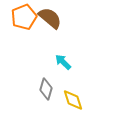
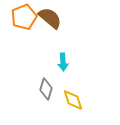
cyan arrow: rotated 138 degrees counterclockwise
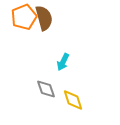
brown semicircle: moved 6 px left; rotated 35 degrees clockwise
cyan arrow: rotated 30 degrees clockwise
gray diamond: rotated 35 degrees counterclockwise
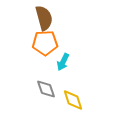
orange pentagon: moved 21 px right, 26 px down; rotated 20 degrees clockwise
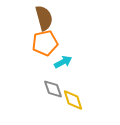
orange pentagon: rotated 10 degrees counterclockwise
cyan arrow: rotated 144 degrees counterclockwise
gray diamond: moved 7 px right
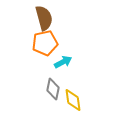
gray diamond: rotated 30 degrees clockwise
yellow diamond: rotated 10 degrees clockwise
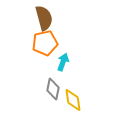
cyan arrow: rotated 42 degrees counterclockwise
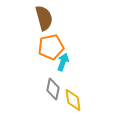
orange pentagon: moved 6 px right, 4 px down
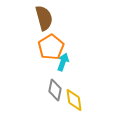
orange pentagon: rotated 20 degrees counterclockwise
gray diamond: moved 2 px right, 1 px down
yellow diamond: moved 1 px right
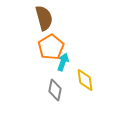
yellow diamond: moved 11 px right, 20 px up
